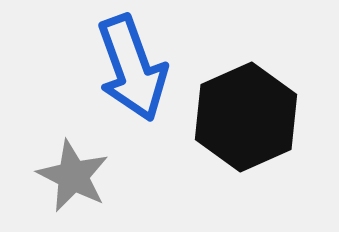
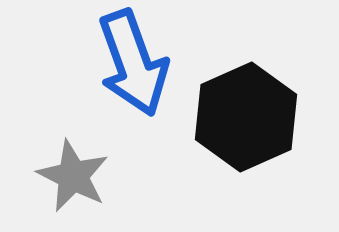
blue arrow: moved 1 px right, 5 px up
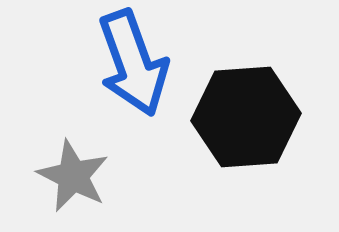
black hexagon: rotated 20 degrees clockwise
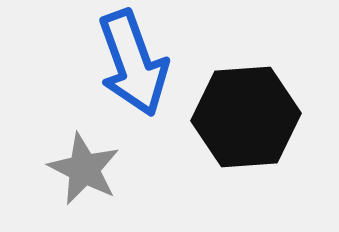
gray star: moved 11 px right, 7 px up
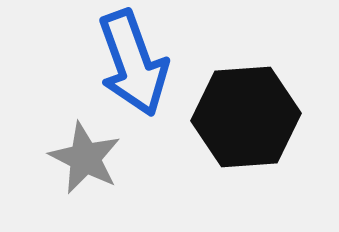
gray star: moved 1 px right, 11 px up
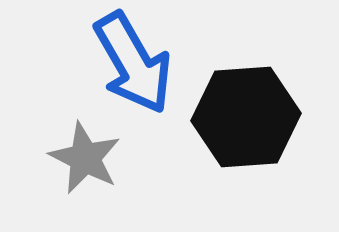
blue arrow: rotated 10 degrees counterclockwise
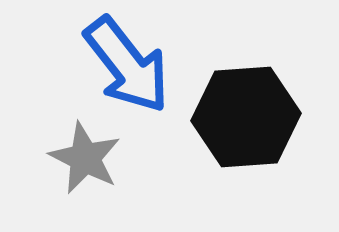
blue arrow: moved 6 px left, 2 px down; rotated 8 degrees counterclockwise
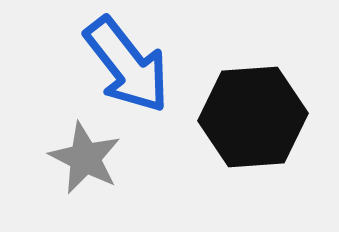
black hexagon: moved 7 px right
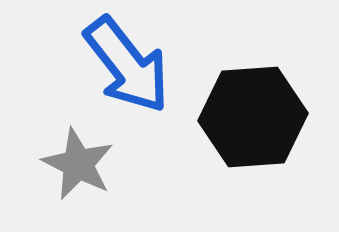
gray star: moved 7 px left, 6 px down
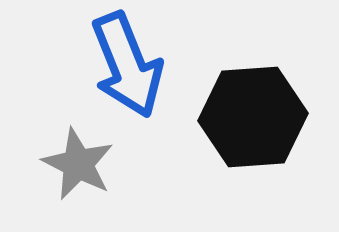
blue arrow: rotated 16 degrees clockwise
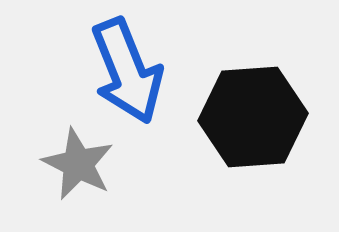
blue arrow: moved 6 px down
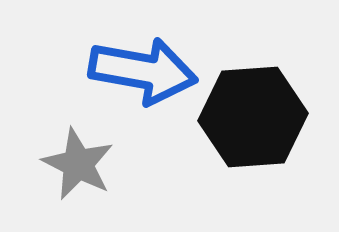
blue arrow: moved 16 px right; rotated 58 degrees counterclockwise
